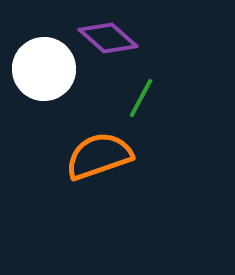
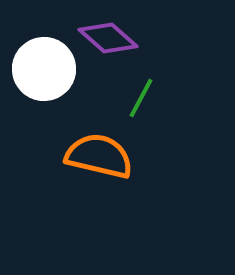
orange semicircle: rotated 32 degrees clockwise
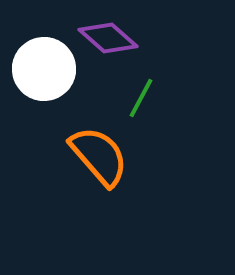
orange semicircle: rotated 36 degrees clockwise
